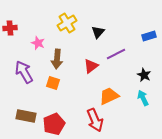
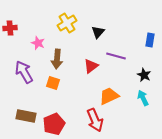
blue rectangle: moved 1 px right, 4 px down; rotated 64 degrees counterclockwise
purple line: moved 2 px down; rotated 42 degrees clockwise
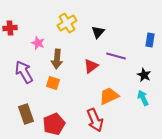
brown rectangle: moved 2 px up; rotated 60 degrees clockwise
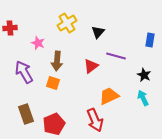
brown arrow: moved 2 px down
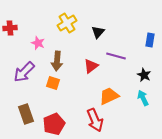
purple arrow: rotated 105 degrees counterclockwise
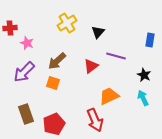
pink star: moved 11 px left
brown arrow: rotated 42 degrees clockwise
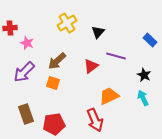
blue rectangle: rotated 56 degrees counterclockwise
red pentagon: rotated 15 degrees clockwise
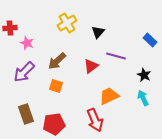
orange square: moved 3 px right, 3 px down
